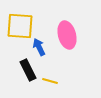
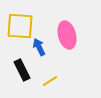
black rectangle: moved 6 px left
yellow line: rotated 49 degrees counterclockwise
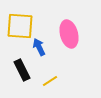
pink ellipse: moved 2 px right, 1 px up
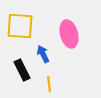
blue arrow: moved 4 px right, 7 px down
yellow line: moved 1 px left, 3 px down; rotated 63 degrees counterclockwise
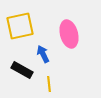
yellow square: rotated 16 degrees counterclockwise
black rectangle: rotated 35 degrees counterclockwise
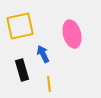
pink ellipse: moved 3 px right
black rectangle: rotated 45 degrees clockwise
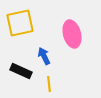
yellow square: moved 3 px up
blue arrow: moved 1 px right, 2 px down
black rectangle: moved 1 px left, 1 px down; rotated 50 degrees counterclockwise
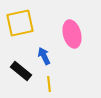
black rectangle: rotated 15 degrees clockwise
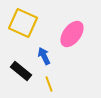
yellow square: moved 3 px right; rotated 36 degrees clockwise
pink ellipse: rotated 52 degrees clockwise
yellow line: rotated 14 degrees counterclockwise
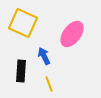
black rectangle: rotated 55 degrees clockwise
